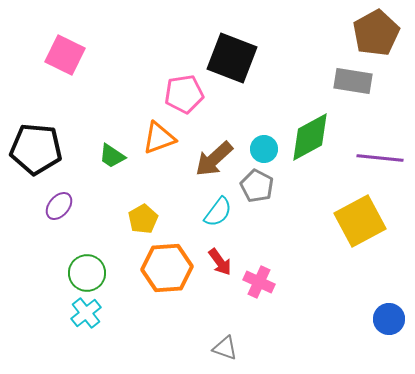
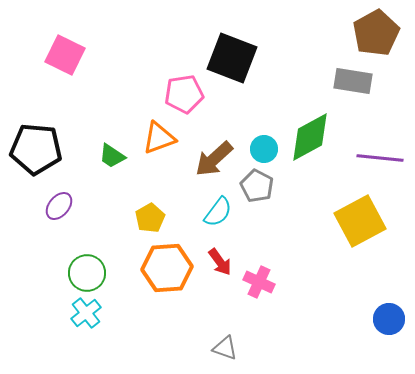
yellow pentagon: moved 7 px right, 1 px up
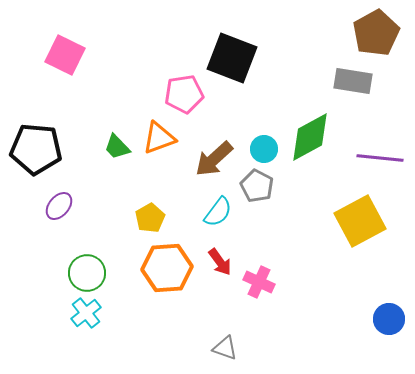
green trapezoid: moved 5 px right, 9 px up; rotated 12 degrees clockwise
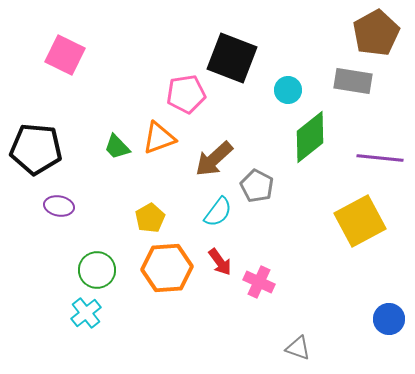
pink pentagon: moved 2 px right
green diamond: rotated 10 degrees counterclockwise
cyan circle: moved 24 px right, 59 px up
purple ellipse: rotated 60 degrees clockwise
green circle: moved 10 px right, 3 px up
gray triangle: moved 73 px right
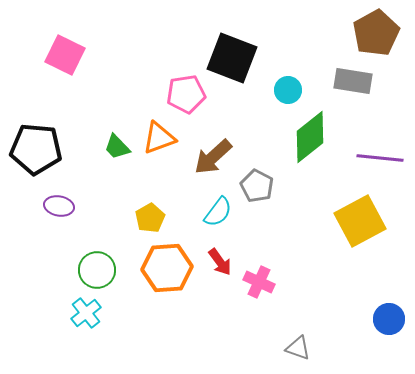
brown arrow: moved 1 px left, 2 px up
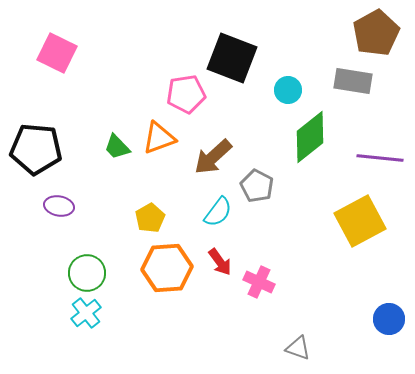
pink square: moved 8 px left, 2 px up
green circle: moved 10 px left, 3 px down
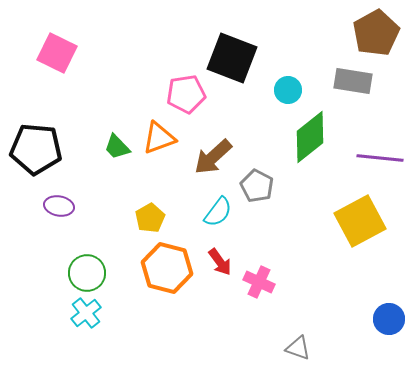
orange hexagon: rotated 18 degrees clockwise
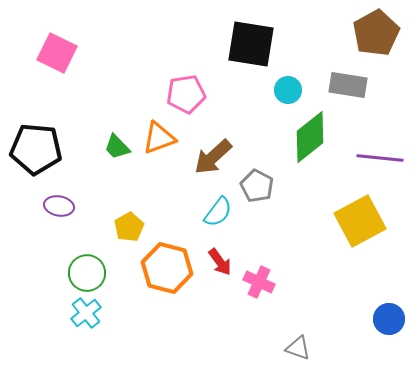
black square: moved 19 px right, 14 px up; rotated 12 degrees counterclockwise
gray rectangle: moved 5 px left, 4 px down
yellow pentagon: moved 21 px left, 9 px down
